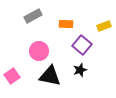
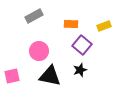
gray rectangle: moved 1 px right
orange rectangle: moved 5 px right
pink square: rotated 21 degrees clockwise
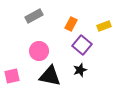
orange rectangle: rotated 64 degrees counterclockwise
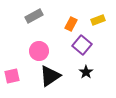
yellow rectangle: moved 6 px left, 6 px up
black star: moved 6 px right, 2 px down; rotated 16 degrees counterclockwise
black triangle: rotated 45 degrees counterclockwise
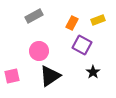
orange rectangle: moved 1 px right, 1 px up
purple square: rotated 12 degrees counterclockwise
black star: moved 7 px right
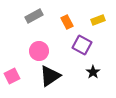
orange rectangle: moved 5 px left, 1 px up; rotated 56 degrees counterclockwise
pink square: rotated 14 degrees counterclockwise
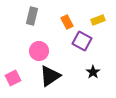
gray rectangle: moved 2 px left; rotated 48 degrees counterclockwise
purple square: moved 4 px up
pink square: moved 1 px right, 2 px down
